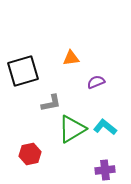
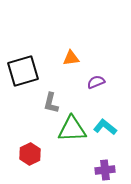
gray L-shape: rotated 115 degrees clockwise
green triangle: rotated 28 degrees clockwise
red hexagon: rotated 15 degrees counterclockwise
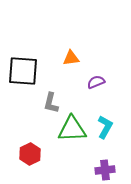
black square: rotated 20 degrees clockwise
cyan L-shape: rotated 80 degrees clockwise
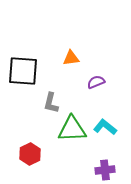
cyan L-shape: rotated 80 degrees counterclockwise
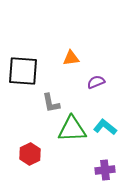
gray L-shape: rotated 25 degrees counterclockwise
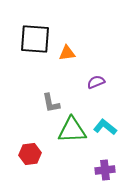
orange triangle: moved 4 px left, 5 px up
black square: moved 12 px right, 32 px up
green triangle: moved 1 px down
red hexagon: rotated 20 degrees clockwise
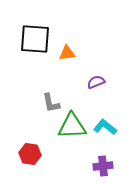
green triangle: moved 4 px up
red hexagon: rotated 15 degrees clockwise
purple cross: moved 2 px left, 4 px up
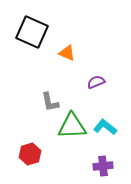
black square: moved 3 px left, 7 px up; rotated 20 degrees clockwise
orange triangle: rotated 30 degrees clockwise
gray L-shape: moved 1 px left, 1 px up
red hexagon: rotated 25 degrees counterclockwise
